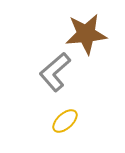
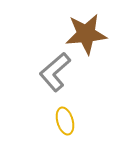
yellow ellipse: rotated 64 degrees counterclockwise
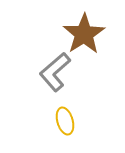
brown star: moved 2 px left; rotated 27 degrees counterclockwise
